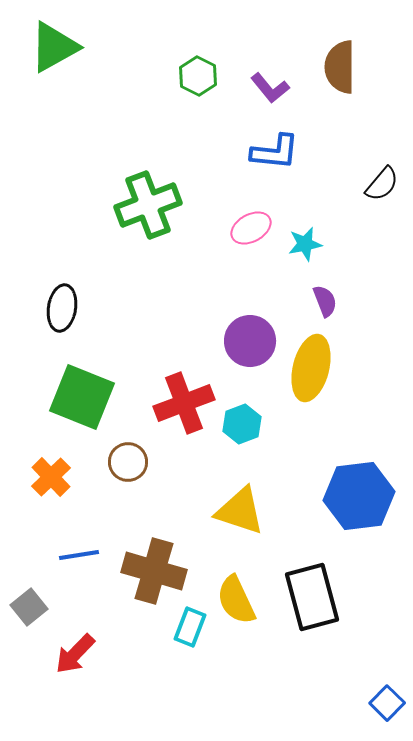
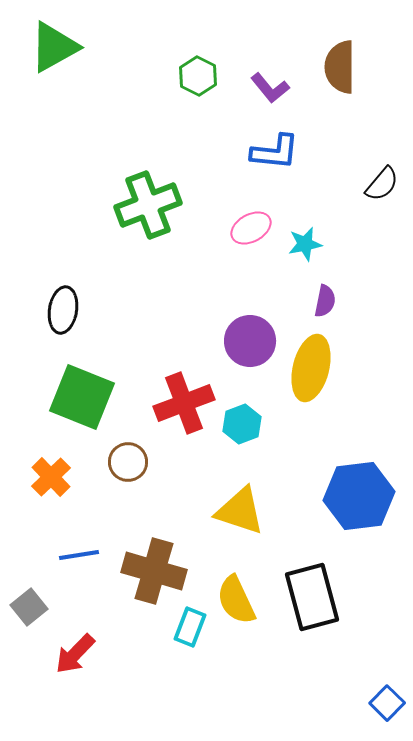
purple semicircle: rotated 32 degrees clockwise
black ellipse: moved 1 px right, 2 px down
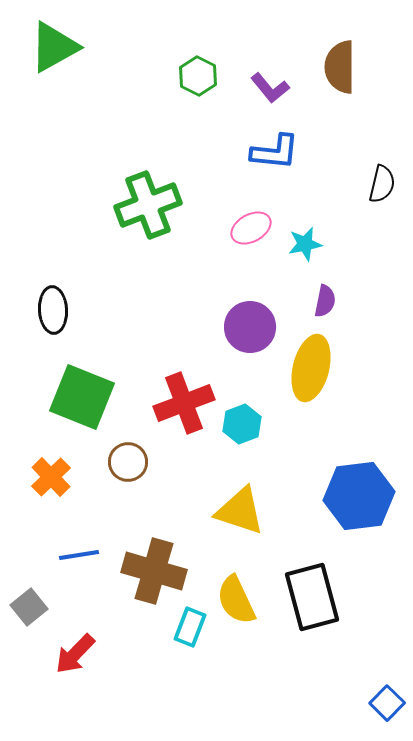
black semicircle: rotated 27 degrees counterclockwise
black ellipse: moved 10 px left; rotated 12 degrees counterclockwise
purple circle: moved 14 px up
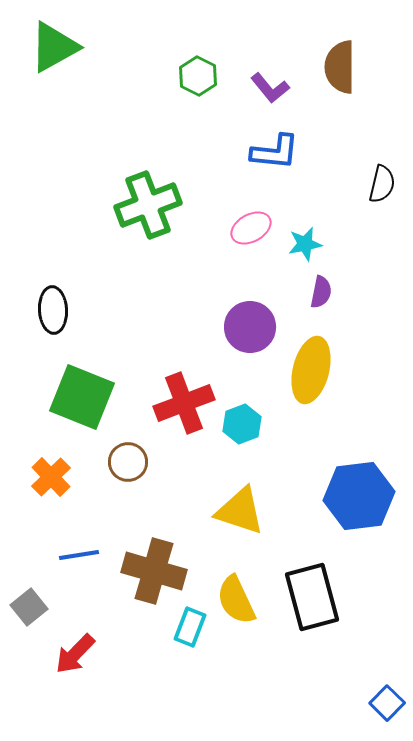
purple semicircle: moved 4 px left, 9 px up
yellow ellipse: moved 2 px down
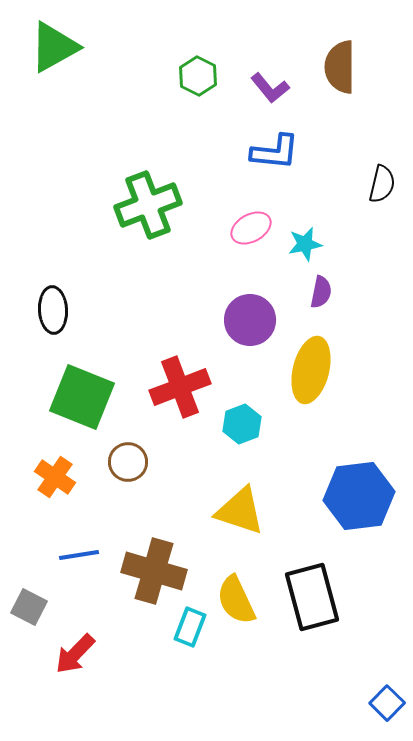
purple circle: moved 7 px up
red cross: moved 4 px left, 16 px up
orange cross: moved 4 px right; rotated 12 degrees counterclockwise
gray square: rotated 24 degrees counterclockwise
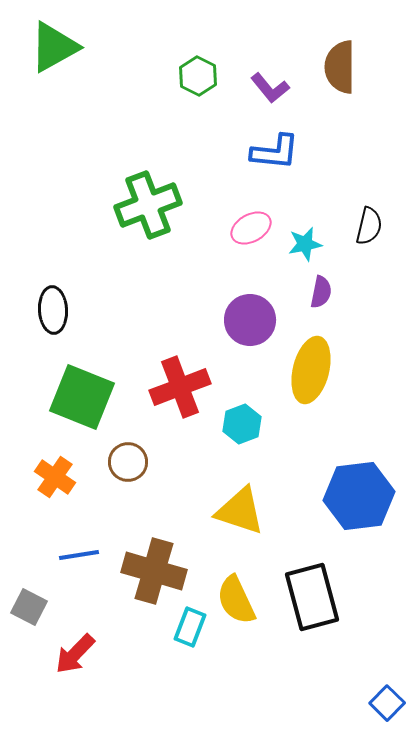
black semicircle: moved 13 px left, 42 px down
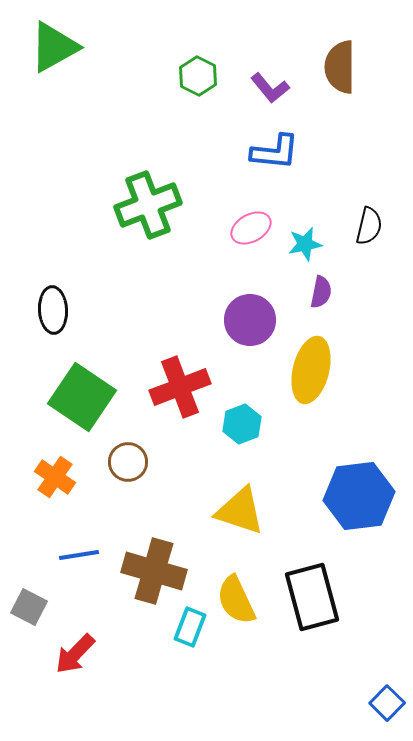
green square: rotated 12 degrees clockwise
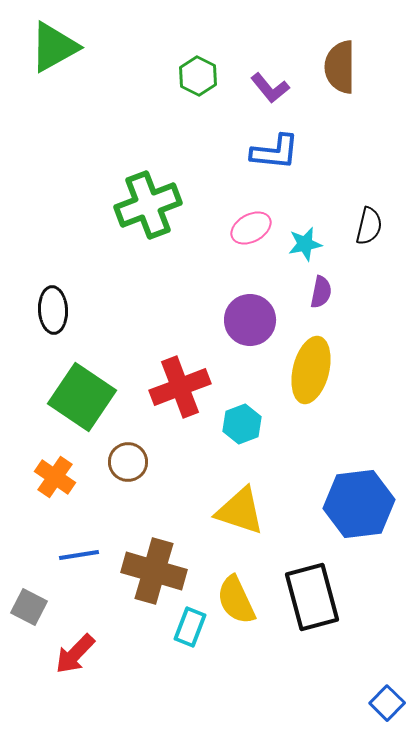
blue hexagon: moved 8 px down
